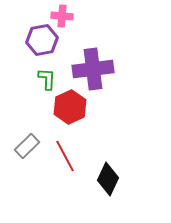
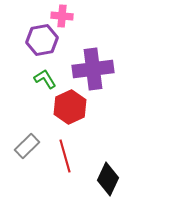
green L-shape: moved 2 px left; rotated 35 degrees counterclockwise
red line: rotated 12 degrees clockwise
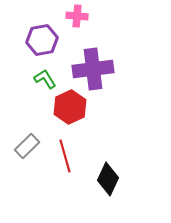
pink cross: moved 15 px right
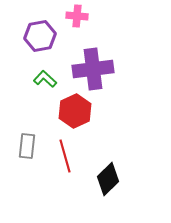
purple hexagon: moved 2 px left, 4 px up
green L-shape: rotated 15 degrees counterclockwise
red hexagon: moved 5 px right, 4 px down
gray rectangle: rotated 40 degrees counterclockwise
black diamond: rotated 20 degrees clockwise
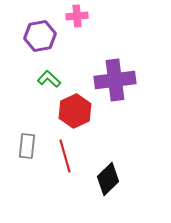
pink cross: rotated 10 degrees counterclockwise
purple cross: moved 22 px right, 11 px down
green L-shape: moved 4 px right
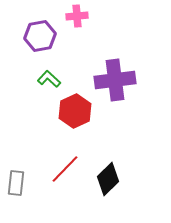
gray rectangle: moved 11 px left, 37 px down
red line: moved 13 px down; rotated 60 degrees clockwise
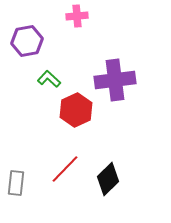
purple hexagon: moved 13 px left, 5 px down
red hexagon: moved 1 px right, 1 px up
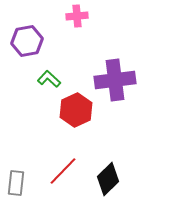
red line: moved 2 px left, 2 px down
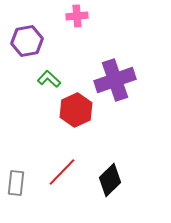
purple cross: rotated 12 degrees counterclockwise
red line: moved 1 px left, 1 px down
black diamond: moved 2 px right, 1 px down
